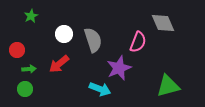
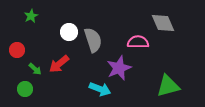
white circle: moved 5 px right, 2 px up
pink semicircle: rotated 110 degrees counterclockwise
green arrow: moved 6 px right; rotated 48 degrees clockwise
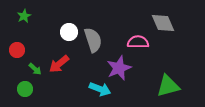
green star: moved 7 px left
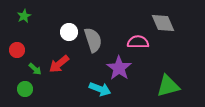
purple star: rotated 15 degrees counterclockwise
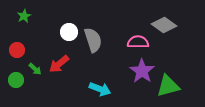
gray diamond: moved 1 px right, 2 px down; rotated 30 degrees counterclockwise
purple star: moved 23 px right, 3 px down
green circle: moved 9 px left, 9 px up
